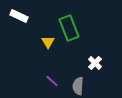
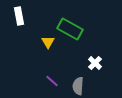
white rectangle: rotated 54 degrees clockwise
green rectangle: moved 1 px right, 1 px down; rotated 40 degrees counterclockwise
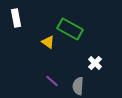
white rectangle: moved 3 px left, 2 px down
yellow triangle: rotated 24 degrees counterclockwise
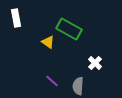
green rectangle: moved 1 px left
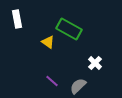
white rectangle: moved 1 px right, 1 px down
gray semicircle: rotated 42 degrees clockwise
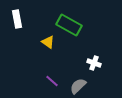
green rectangle: moved 4 px up
white cross: moved 1 px left; rotated 24 degrees counterclockwise
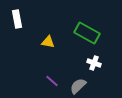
green rectangle: moved 18 px right, 8 px down
yellow triangle: rotated 24 degrees counterclockwise
